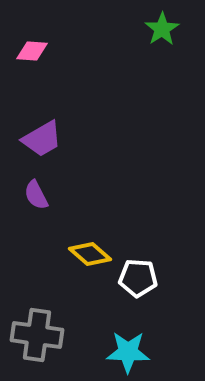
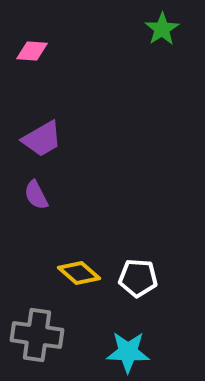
yellow diamond: moved 11 px left, 19 px down
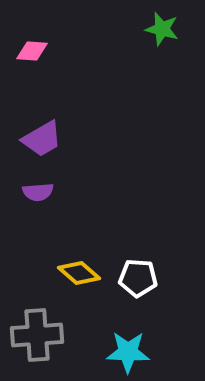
green star: rotated 24 degrees counterclockwise
purple semicircle: moved 2 px right, 3 px up; rotated 68 degrees counterclockwise
gray cross: rotated 12 degrees counterclockwise
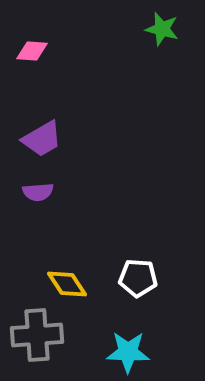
yellow diamond: moved 12 px left, 11 px down; rotated 15 degrees clockwise
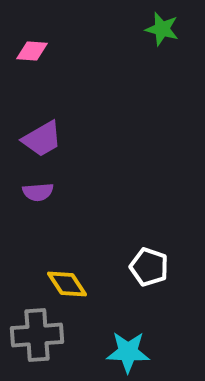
white pentagon: moved 11 px right, 11 px up; rotated 15 degrees clockwise
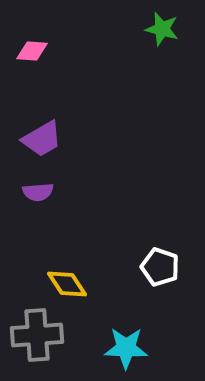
white pentagon: moved 11 px right
cyan star: moved 2 px left, 4 px up
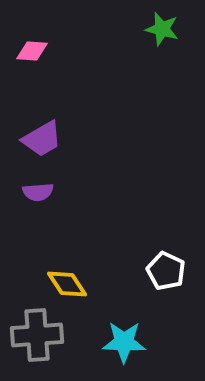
white pentagon: moved 6 px right, 4 px down; rotated 6 degrees clockwise
cyan star: moved 2 px left, 6 px up
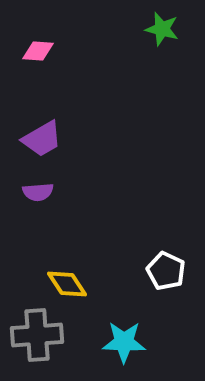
pink diamond: moved 6 px right
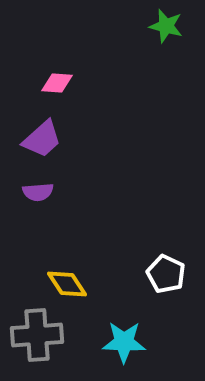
green star: moved 4 px right, 3 px up
pink diamond: moved 19 px right, 32 px down
purple trapezoid: rotated 12 degrees counterclockwise
white pentagon: moved 3 px down
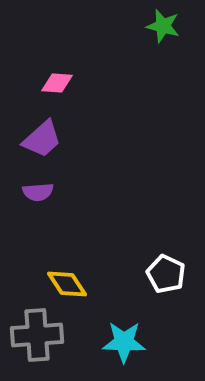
green star: moved 3 px left
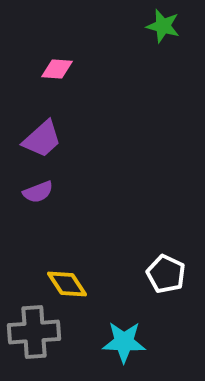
pink diamond: moved 14 px up
purple semicircle: rotated 16 degrees counterclockwise
gray cross: moved 3 px left, 3 px up
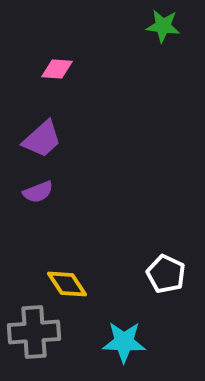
green star: rotated 8 degrees counterclockwise
